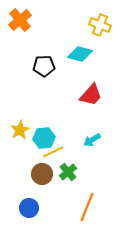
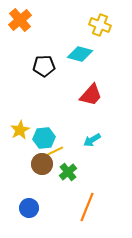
brown circle: moved 10 px up
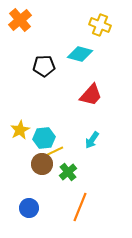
cyan arrow: rotated 24 degrees counterclockwise
orange line: moved 7 px left
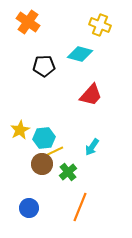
orange cross: moved 8 px right, 2 px down; rotated 15 degrees counterclockwise
cyan arrow: moved 7 px down
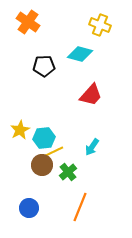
brown circle: moved 1 px down
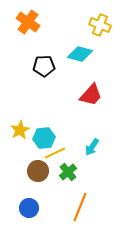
yellow line: moved 2 px right, 1 px down
brown circle: moved 4 px left, 6 px down
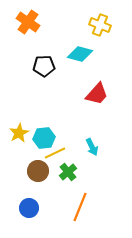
red trapezoid: moved 6 px right, 1 px up
yellow star: moved 1 px left, 3 px down
cyan arrow: rotated 60 degrees counterclockwise
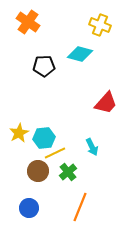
red trapezoid: moved 9 px right, 9 px down
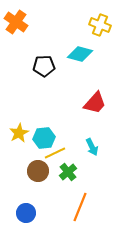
orange cross: moved 12 px left
red trapezoid: moved 11 px left
blue circle: moved 3 px left, 5 px down
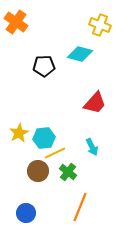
green cross: rotated 12 degrees counterclockwise
